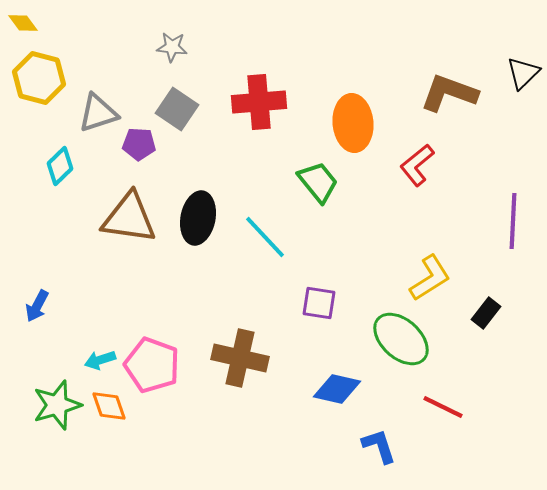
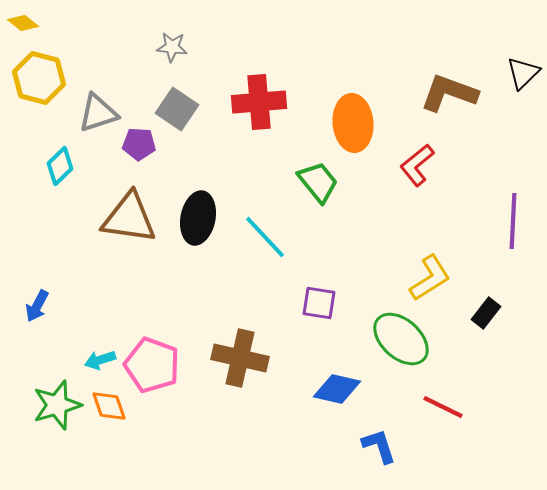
yellow diamond: rotated 16 degrees counterclockwise
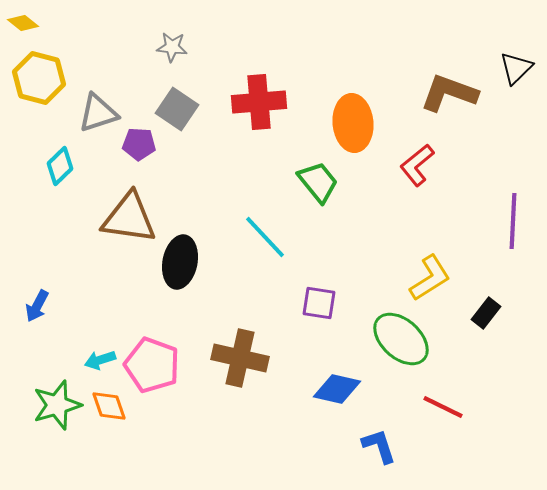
black triangle: moved 7 px left, 5 px up
black ellipse: moved 18 px left, 44 px down
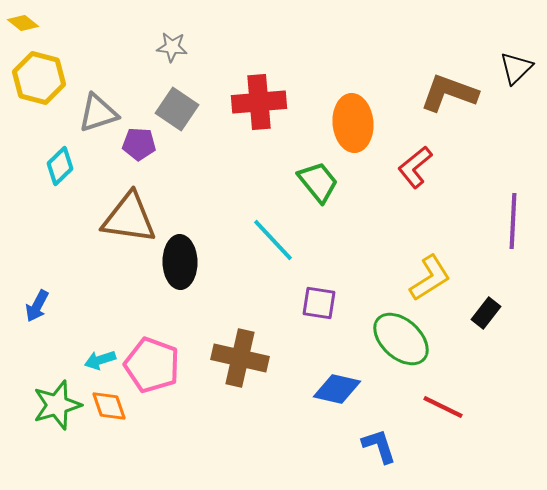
red L-shape: moved 2 px left, 2 px down
cyan line: moved 8 px right, 3 px down
black ellipse: rotated 12 degrees counterclockwise
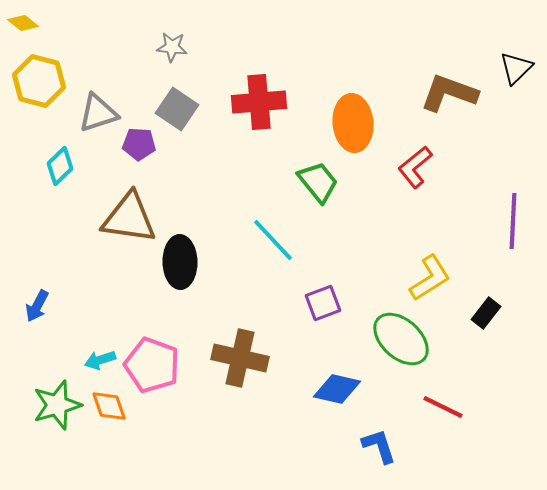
yellow hexagon: moved 3 px down
purple square: moved 4 px right; rotated 30 degrees counterclockwise
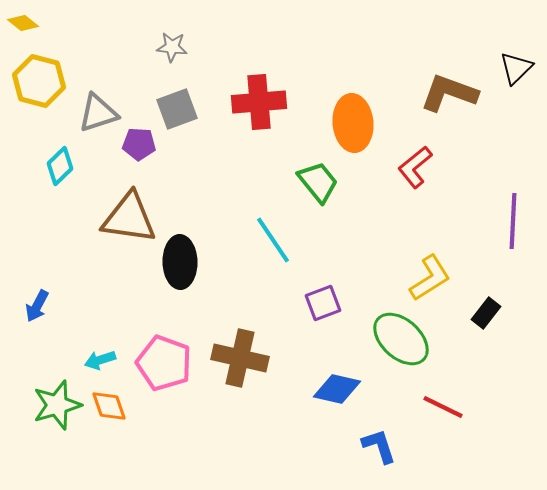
gray square: rotated 36 degrees clockwise
cyan line: rotated 9 degrees clockwise
pink pentagon: moved 12 px right, 2 px up
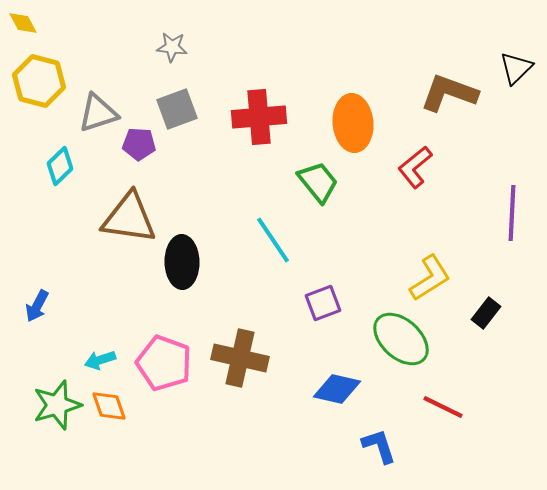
yellow diamond: rotated 24 degrees clockwise
red cross: moved 15 px down
purple line: moved 1 px left, 8 px up
black ellipse: moved 2 px right
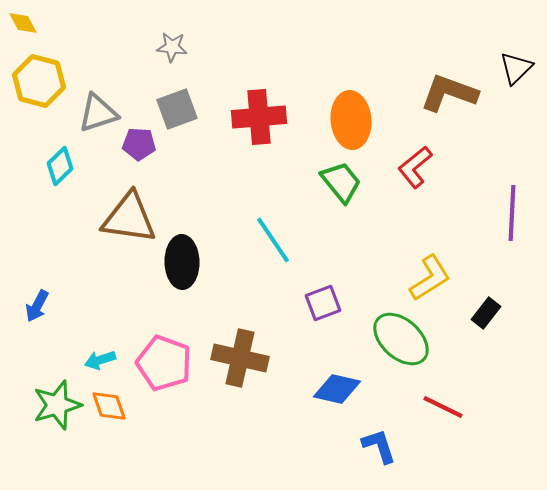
orange ellipse: moved 2 px left, 3 px up
green trapezoid: moved 23 px right
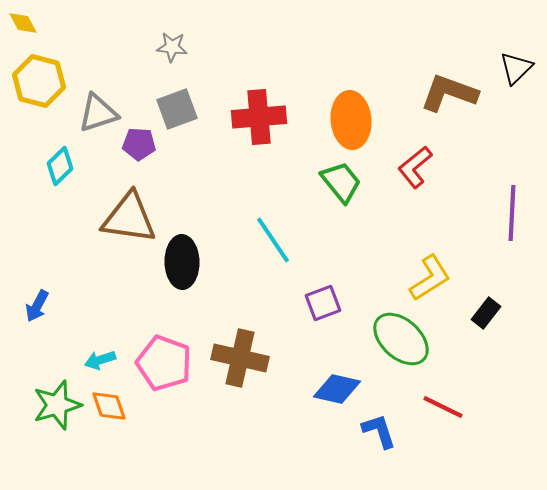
blue L-shape: moved 15 px up
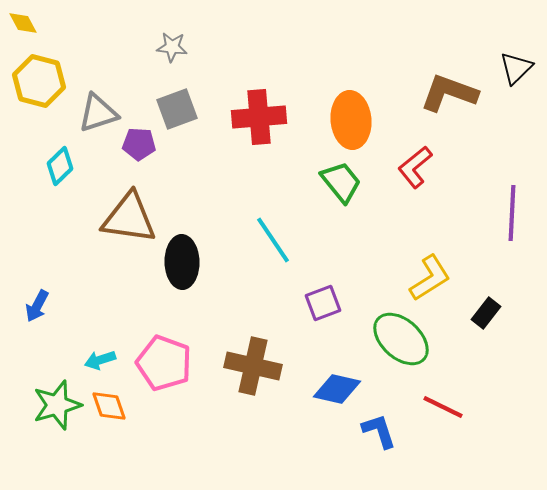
brown cross: moved 13 px right, 8 px down
